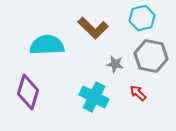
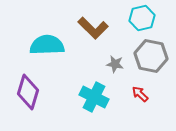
red arrow: moved 2 px right, 1 px down
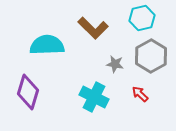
gray hexagon: rotated 20 degrees clockwise
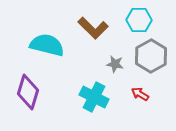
cyan hexagon: moved 3 px left, 2 px down; rotated 15 degrees clockwise
cyan semicircle: rotated 16 degrees clockwise
red arrow: rotated 12 degrees counterclockwise
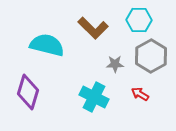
gray star: rotated 12 degrees counterclockwise
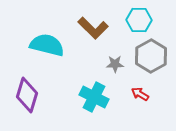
purple diamond: moved 1 px left, 3 px down
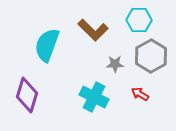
brown L-shape: moved 2 px down
cyan semicircle: rotated 84 degrees counterclockwise
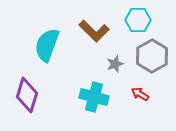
cyan hexagon: moved 1 px left
brown L-shape: moved 1 px right, 1 px down
gray hexagon: moved 1 px right
gray star: rotated 18 degrees counterclockwise
cyan cross: rotated 12 degrees counterclockwise
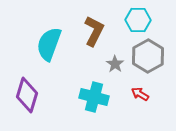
brown L-shape: rotated 108 degrees counterclockwise
cyan semicircle: moved 2 px right, 1 px up
gray hexagon: moved 4 px left
gray star: rotated 18 degrees counterclockwise
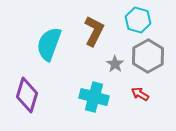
cyan hexagon: rotated 15 degrees clockwise
